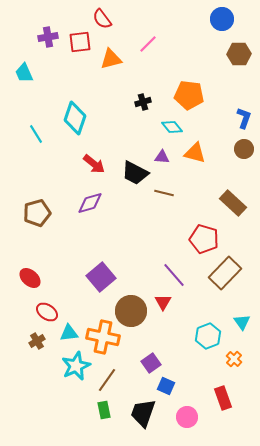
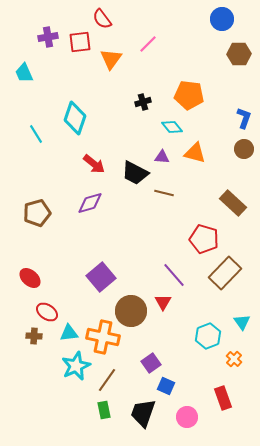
orange triangle at (111, 59): rotated 40 degrees counterclockwise
brown cross at (37, 341): moved 3 px left, 5 px up; rotated 35 degrees clockwise
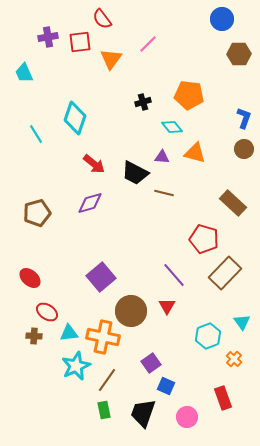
red triangle at (163, 302): moved 4 px right, 4 px down
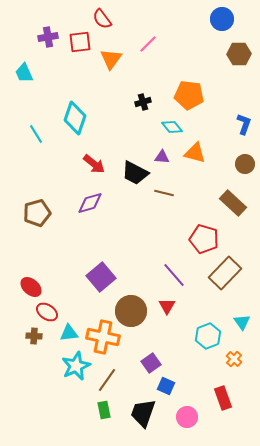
blue L-shape at (244, 118): moved 6 px down
brown circle at (244, 149): moved 1 px right, 15 px down
red ellipse at (30, 278): moved 1 px right, 9 px down
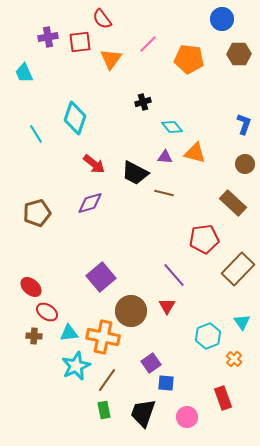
orange pentagon at (189, 95): moved 36 px up
purple triangle at (162, 157): moved 3 px right
red pentagon at (204, 239): rotated 24 degrees counterclockwise
brown rectangle at (225, 273): moved 13 px right, 4 px up
blue square at (166, 386): moved 3 px up; rotated 18 degrees counterclockwise
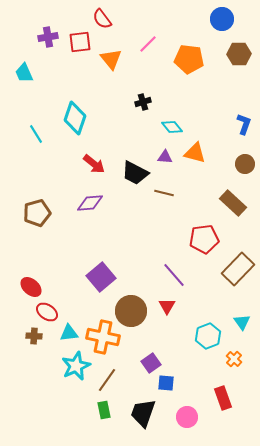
orange triangle at (111, 59): rotated 15 degrees counterclockwise
purple diamond at (90, 203): rotated 12 degrees clockwise
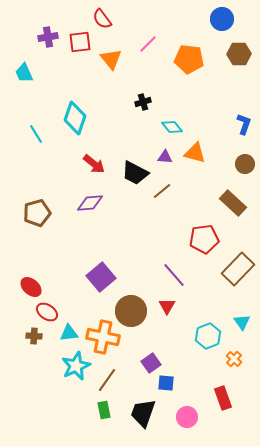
brown line at (164, 193): moved 2 px left, 2 px up; rotated 54 degrees counterclockwise
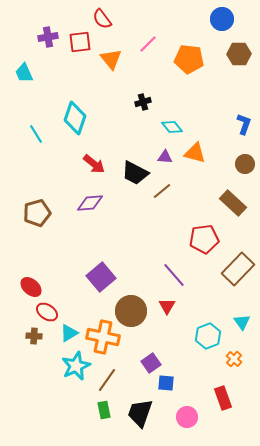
cyan triangle at (69, 333): rotated 24 degrees counterclockwise
black trapezoid at (143, 413): moved 3 px left
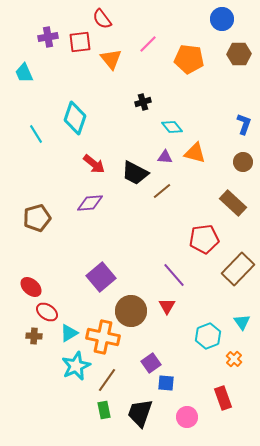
brown circle at (245, 164): moved 2 px left, 2 px up
brown pentagon at (37, 213): moved 5 px down
